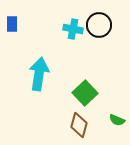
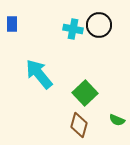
cyan arrow: rotated 48 degrees counterclockwise
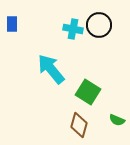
cyan arrow: moved 12 px right, 5 px up
green square: moved 3 px right, 1 px up; rotated 15 degrees counterclockwise
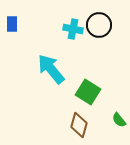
green semicircle: moved 2 px right; rotated 28 degrees clockwise
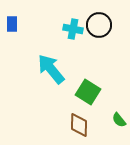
brown diamond: rotated 15 degrees counterclockwise
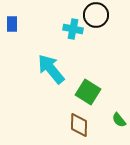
black circle: moved 3 px left, 10 px up
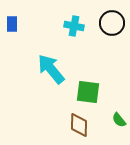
black circle: moved 16 px right, 8 px down
cyan cross: moved 1 px right, 3 px up
green square: rotated 25 degrees counterclockwise
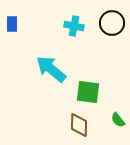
cyan arrow: rotated 12 degrees counterclockwise
green semicircle: moved 1 px left
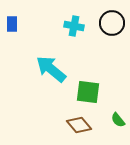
brown diamond: rotated 40 degrees counterclockwise
